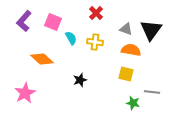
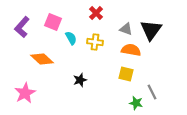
purple L-shape: moved 2 px left, 6 px down
gray line: rotated 56 degrees clockwise
green star: moved 3 px right
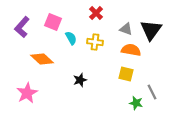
pink star: moved 2 px right
